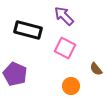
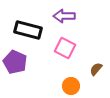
purple arrow: rotated 45 degrees counterclockwise
brown semicircle: rotated 80 degrees clockwise
purple pentagon: moved 12 px up
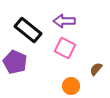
purple arrow: moved 5 px down
black rectangle: rotated 24 degrees clockwise
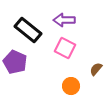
purple arrow: moved 1 px up
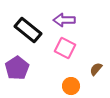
purple pentagon: moved 2 px right, 6 px down; rotated 15 degrees clockwise
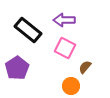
brown semicircle: moved 11 px left, 2 px up
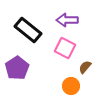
purple arrow: moved 3 px right
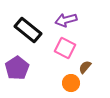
purple arrow: moved 1 px left; rotated 15 degrees counterclockwise
orange circle: moved 3 px up
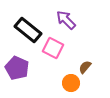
purple arrow: rotated 60 degrees clockwise
pink square: moved 12 px left
purple pentagon: rotated 15 degrees counterclockwise
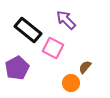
purple pentagon: rotated 20 degrees clockwise
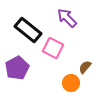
purple arrow: moved 1 px right, 2 px up
